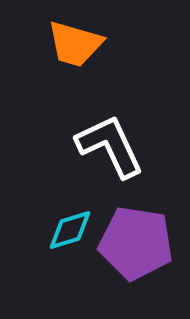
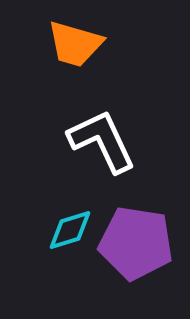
white L-shape: moved 8 px left, 5 px up
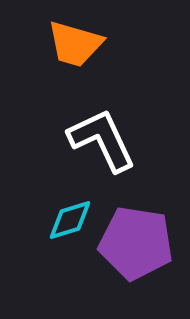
white L-shape: moved 1 px up
cyan diamond: moved 10 px up
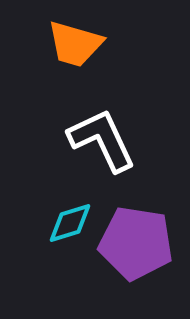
cyan diamond: moved 3 px down
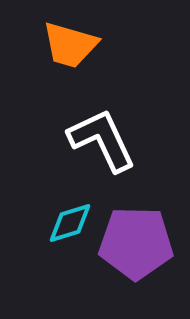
orange trapezoid: moved 5 px left, 1 px down
purple pentagon: rotated 8 degrees counterclockwise
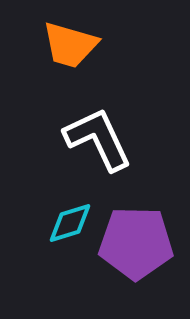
white L-shape: moved 4 px left, 1 px up
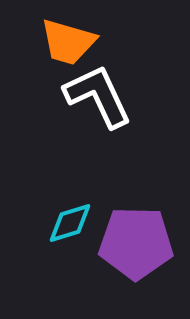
orange trapezoid: moved 2 px left, 3 px up
white L-shape: moved 43 px up
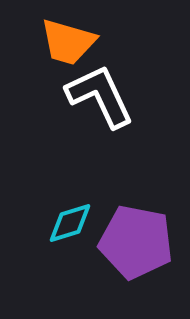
white L-shape: moved 2 px right
purple pentagon: moved 1 px up; rotated 10 degrees clockwise
